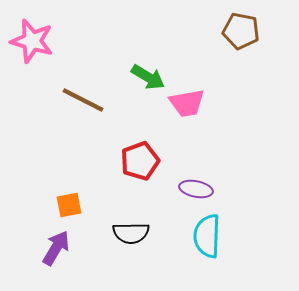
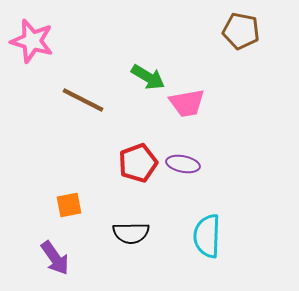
red pentagon: moved 2 px left, 2 px down
purple ellipse: moved 13 px left, 25 px up
purple arrow: moved 1 px left, 10 px down; rotated 114 degrees clockwise
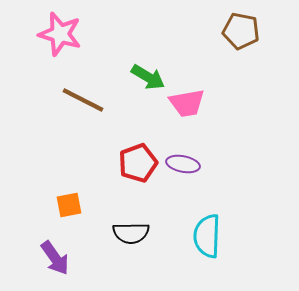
pink star: moved 28 px right, 7 px up
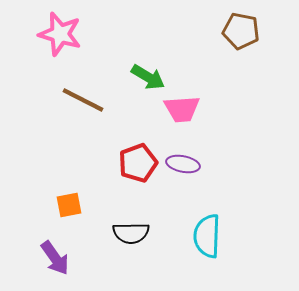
pink trapezoid: moved 5 px left, 6 px down; rotated 6 degrees clockwise
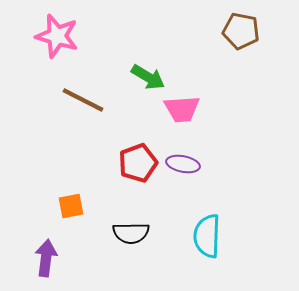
pink star: moved 3 px left, 2 px down
orange square: moved 2 px right, 1 px down
purple arrow: moved 9 px left; rotated 138 degrees counterclockwise
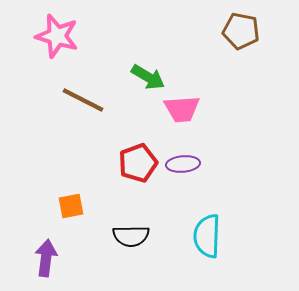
purple ellipse: rotated 16 degrees counterclockwise
black semicircle: moved 3 px down
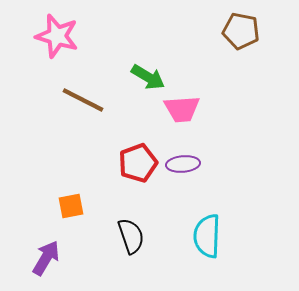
black semicircle: rotated 108 degrees counterclockwise
purple arrow: rotated 24 degrees clockwise
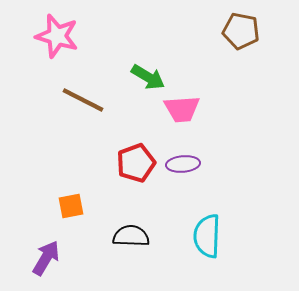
red pentagon: moved 2 px left
black semicircle: rotated 69 degrees counterclockwise
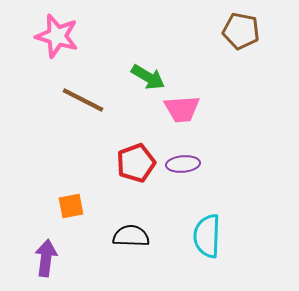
purple arrow: rotated 24 degrees counterclockwise
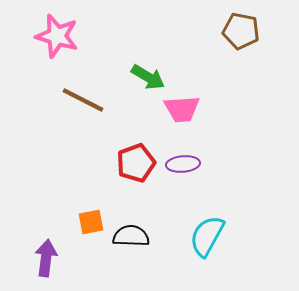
orange square: moved 20 px right, 16 px down
cyan semicircle: rotated 27 degrees clockwise
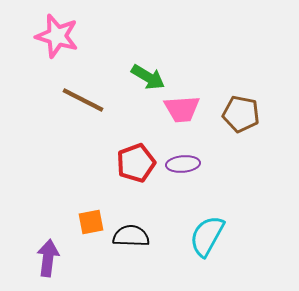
brown pentagon: moved 83 px down
purple arrow: moved 2 px right
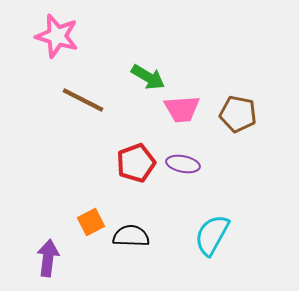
brown pentagon: moved 3 px left
purple ellipse: rotated 16 degrees clockwise
orange square: rotated 16 degrees counterclockwise
cyan semicircle: moved 5 px right, 1 px up
